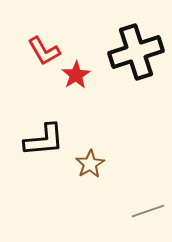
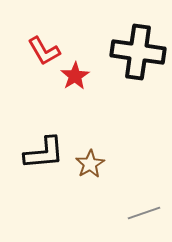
black cross: moved 2 px right; rotated 26 degrees clockwise
red star: moved 1 px left, 1 px down
black L-shape: moved 13 px down
gray line: moved 4 px left, 2 px down
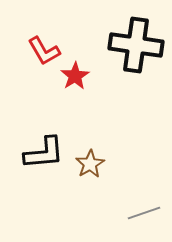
black cross: moved 2 px left, 7 px up
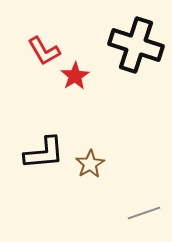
black cross: rotated 10 degrees clockwise
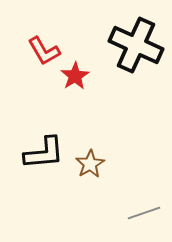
black cross: rotated 6 degrees clockwise
